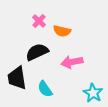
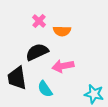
orange semicircle: rotated 12 degrees counterclockwise
pink arrow: moved 9 px left, 4 px down
cyan star: moved 1 px right, 1 px down; rotated 18 degrees counterclockwise
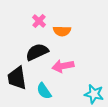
cyan semicircle: moved 1 px left, 2 px down
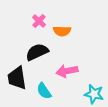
pink arrow: moved 4 px right, 5 px down
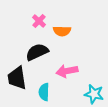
cyan semicircle: moved 1 px down; rotated 36 degrees clockwise
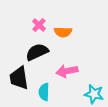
pink cross: moved 4 px down
orange semicircle: moved 1 px right, 1 px down
black trapezoid: moved 2 px right
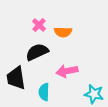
black trapezoid: moved 3 px left
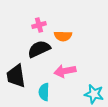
pink cross: rotated 32 degrees clockwise
orange semicircle: moved 4 px down
black semicircle: moved 2 px right, 3 px up
pink arrow: moved 2 px left
black trapezoid: moved 2 px up
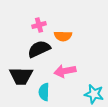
black trapezoid: moved 5 px right; rotated 80 degrees counterclockwise
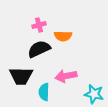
pink arrow: moved 1 px right, 5 px down
